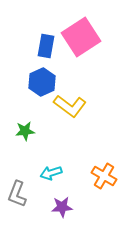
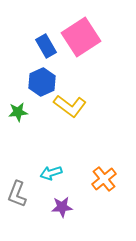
blue rectangle: rotated 40 degrees counterclockwise
green star: moved 7 px left, 19 px up
orange cross: moved 3 px down; rotated 20 degrees clockwise
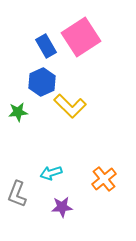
yellow L-shape: rotated 8 degrees clockwise
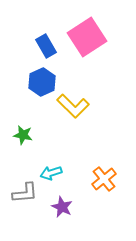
pink square: moved 6 px right
yellow L-shape: moved 3 px right
green star: moved 5 px right, 23 px down; rotated 18 degrees clockwise
gray L-shape: moved 8 px right, 1 px up; rotated 116 degrees counterclockwise
purple star: rotated 30 degrees clockwise
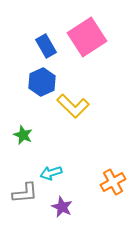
green star: rotated 12 degrees clockwise
orange cross: moved 9 px right, 3 px down; rotated 10 degrees clockwise
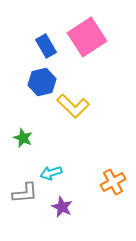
blue hexagon: rotated 12 degrees clockwise
green star: moved 3 px down
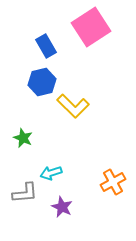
pink square: moved 4 px right, 10 px up
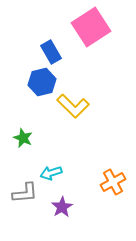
blue rectangle: moved 5 px right, 6 px down
purple star: rotated 15 degrees clockwise
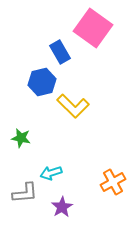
pink square: moved 2 px right, 1 px down; rotated 21 degrees counterclockwise
blue rectangle: moved 9 px right
green star: moved 2 px left; rotated 12 degrees counterclockwise
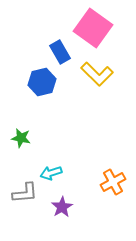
yellow L-shape: moved 24 px right, 32 px up
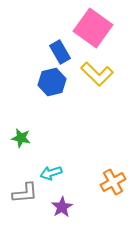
blue hexagon: moved 10 px right
